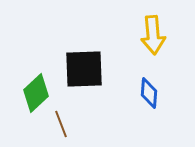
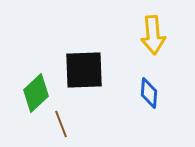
black square: moved 1 px down
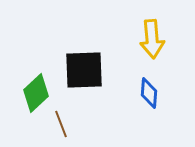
yellow arrow: moved 1 px left, 4 px down
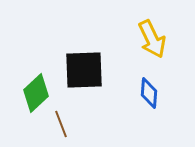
yellow arrow: rotated 21 degrees counterclockwise
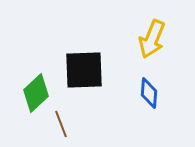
yellow arrow: rotated 48 degrees clockwise
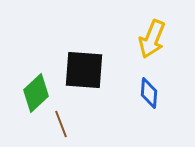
black square: rotated 6 degrees clockwise
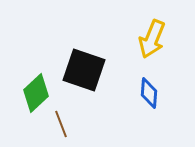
black square: rotated 15 degrees clockwise
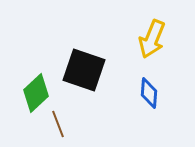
brown line: moved 3 px left
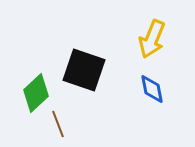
blue diamond: moved 3 px right, 4 px up; rotated 16 degrees counterclockwise
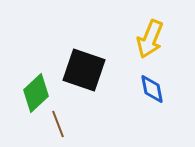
yellow arrow: moved 2 px left
